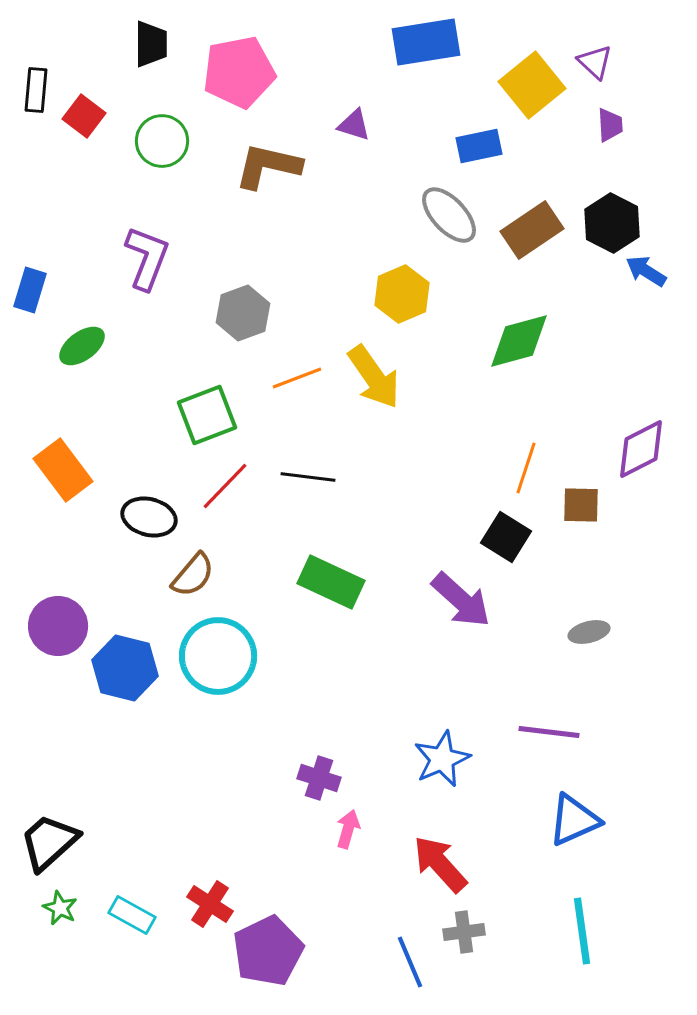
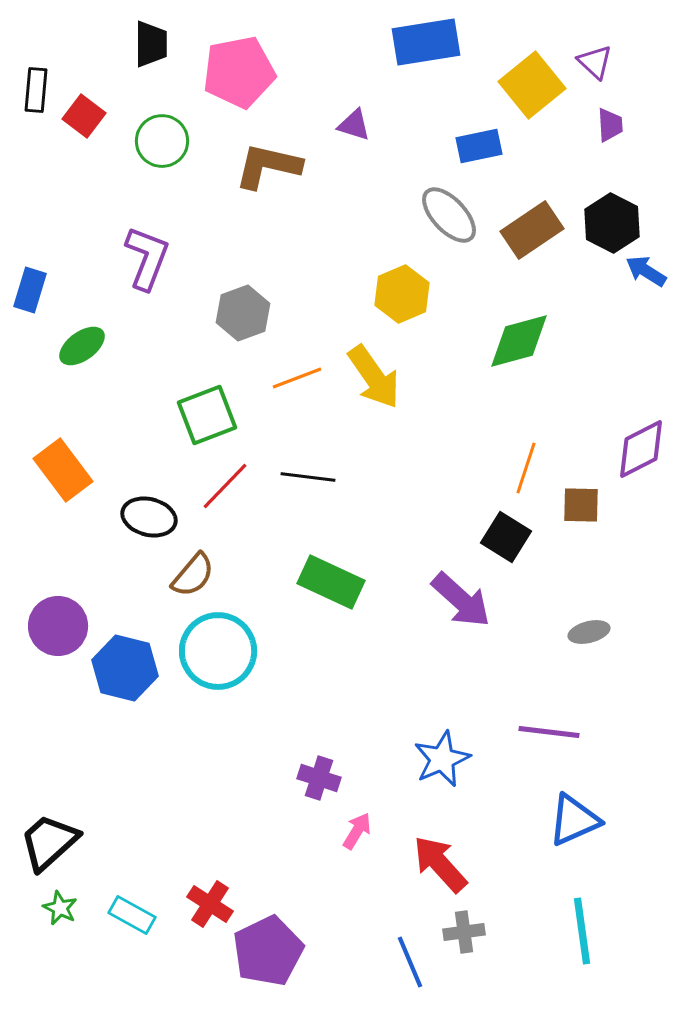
cyan circle at (218, 656): moved 5 px up
pink arrow at (348, 829): moved 9 px right, 2 px down; rotated 15 degrees clockwise
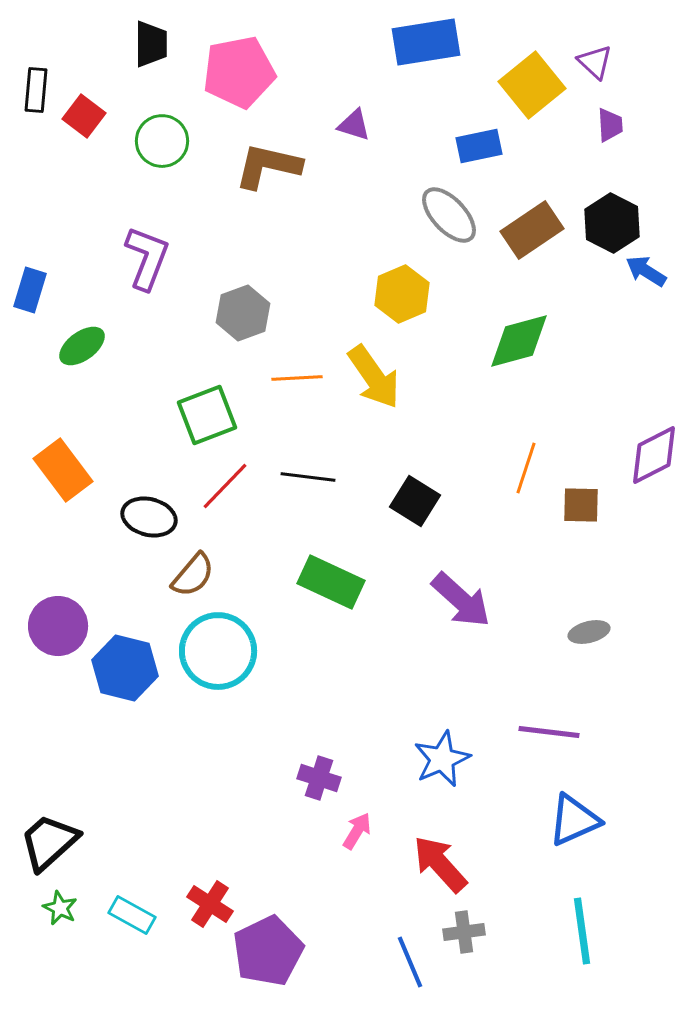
orange line at (297, 378): rotated 18 degrees clockwise
purple diamond at (641, 449): moved 13 px right, 6 px down
black square at (506, 537): moved 91 px left, 36 px up
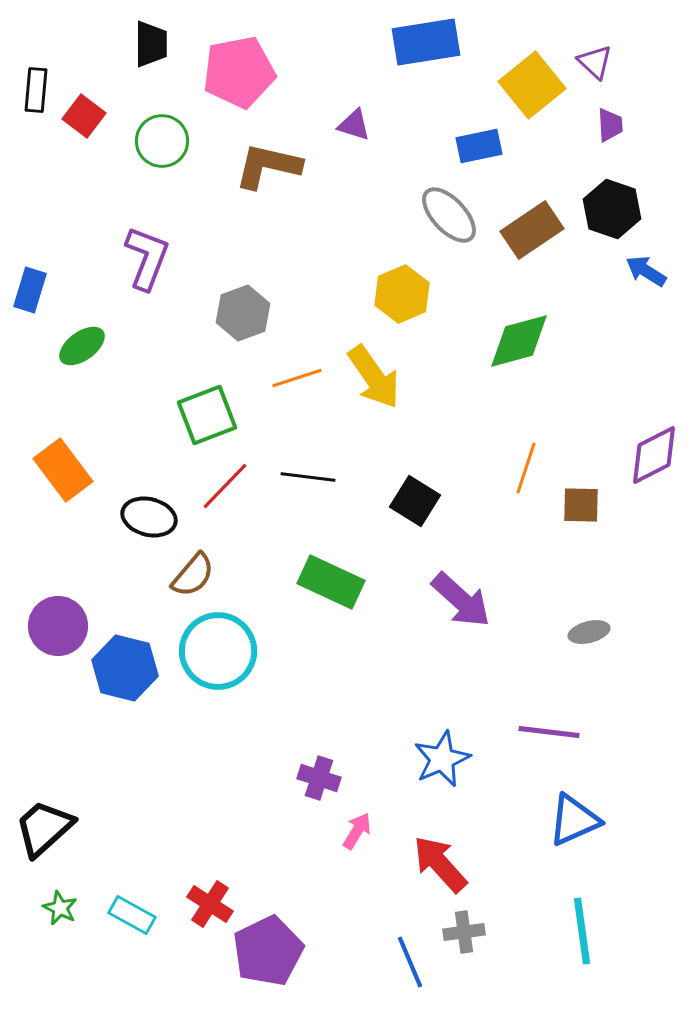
black hexagon at (612, 223): moved 14 px up; rotated 8 degrees counterclockwise
orange line at (297, 378): rotated 15 degrees counterclockwise
black trapezoid at (49, 842): moved 5 px left, 14 px up
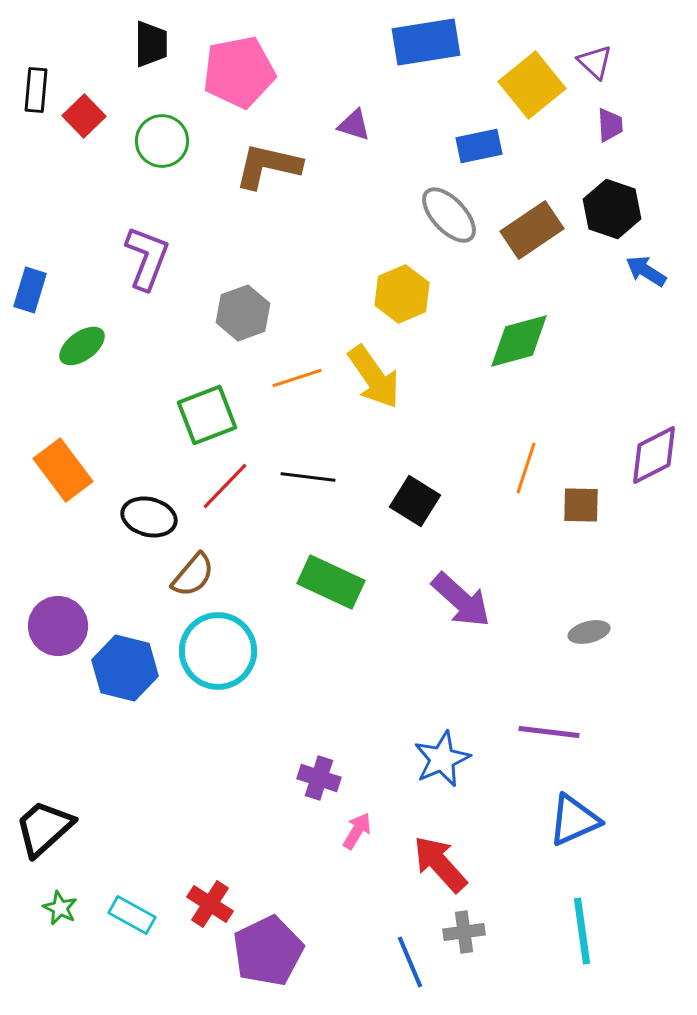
red square at (84, 116): rotated 9 degrees clockwise
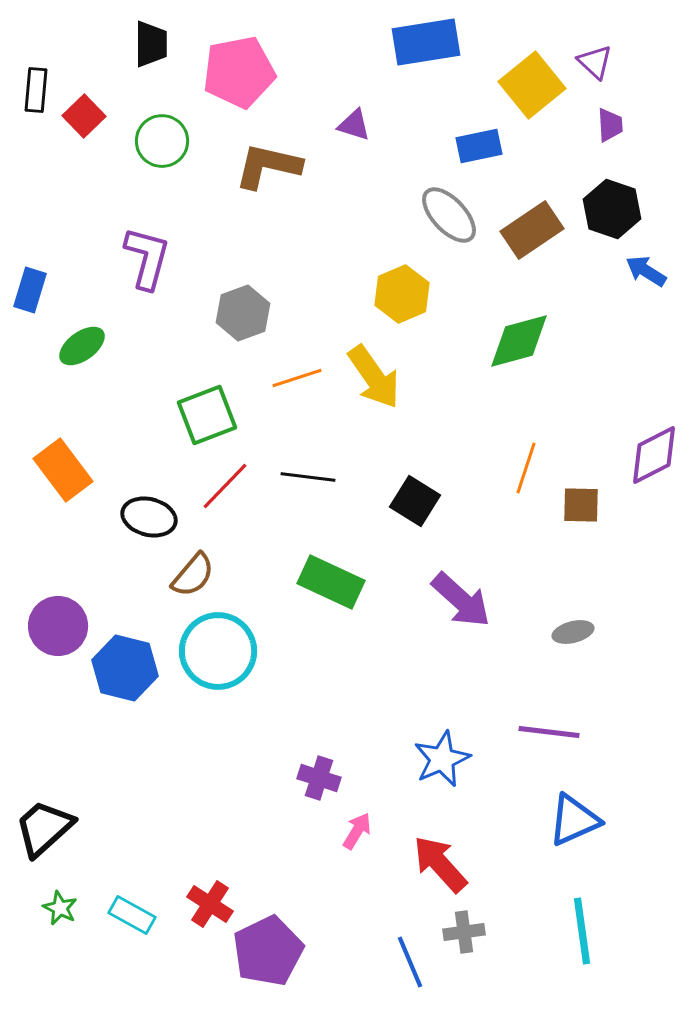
purple L-shape at (147, 258): rotated 6 degrees counterclockwise
gray ellipse at (589, 632): moved 16 px left
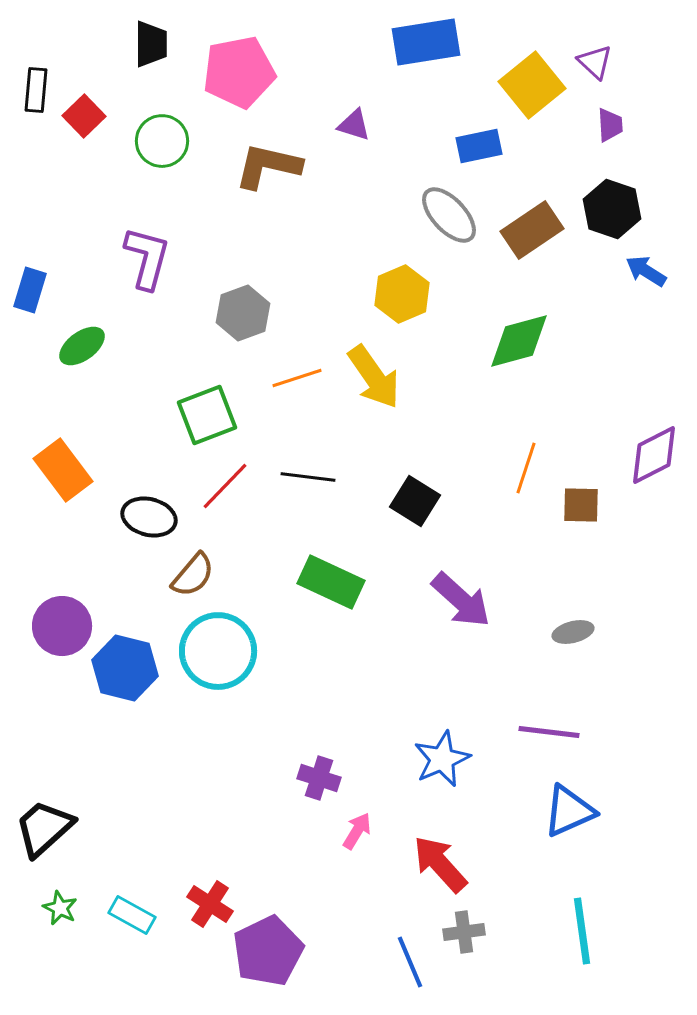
purple circle at (58, 626): moved 4 px right
blue triangle at (574, 820): moved 5 px left, 9 px up
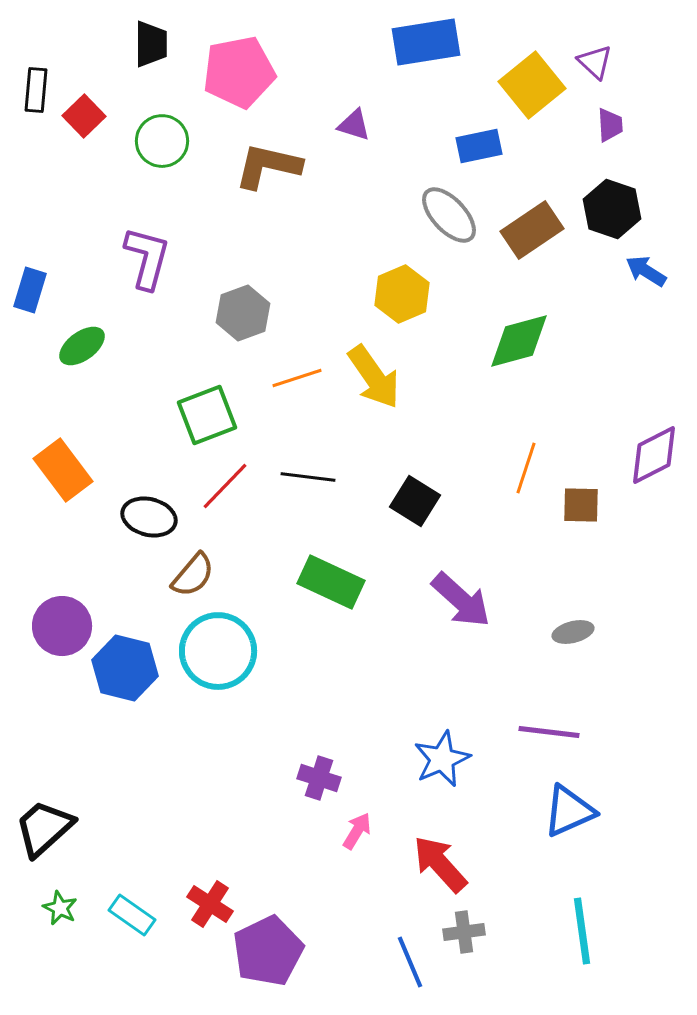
cyan rectangle at (132, 915): rotated 6 degrees clockwise
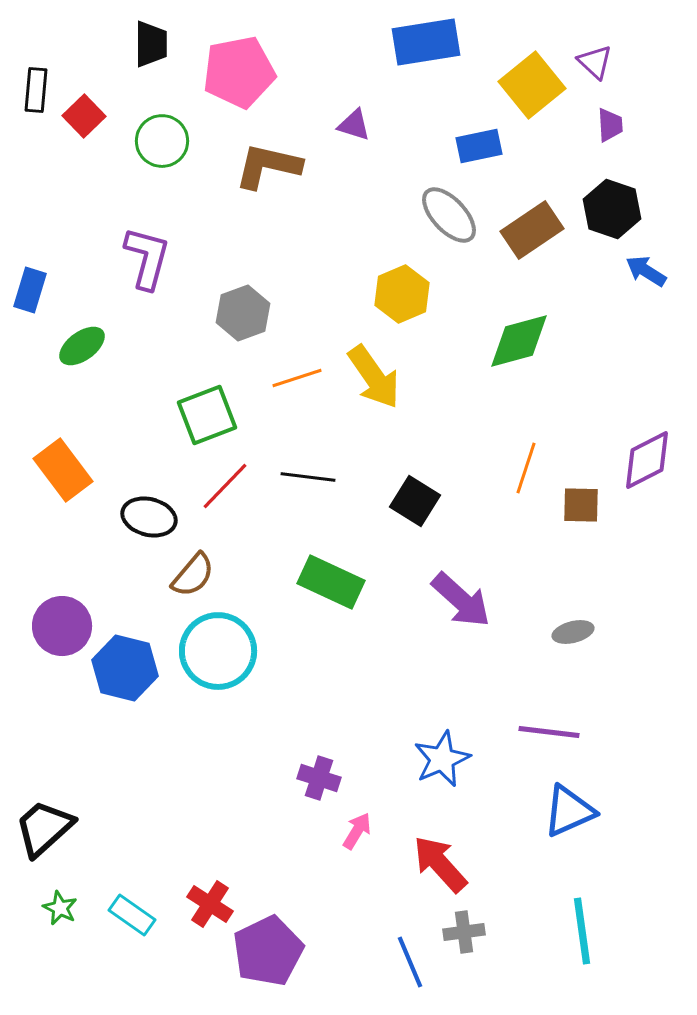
purple diamond at (654, 455): moved 7 px left, 5 px down
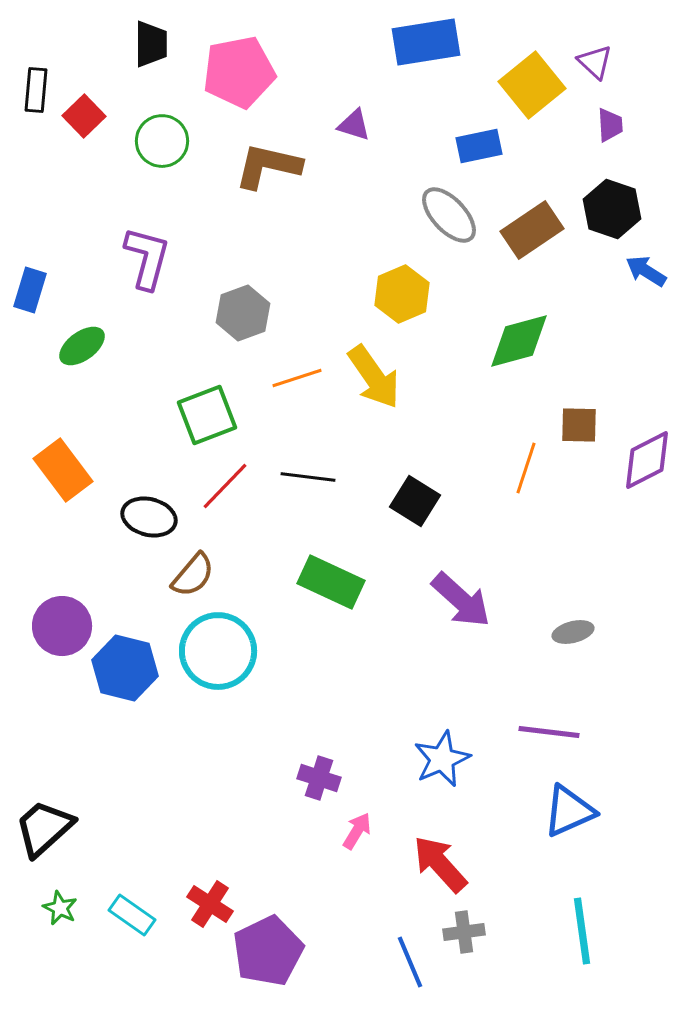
brown square at (581, 505): moved 2 px left, 80 px up
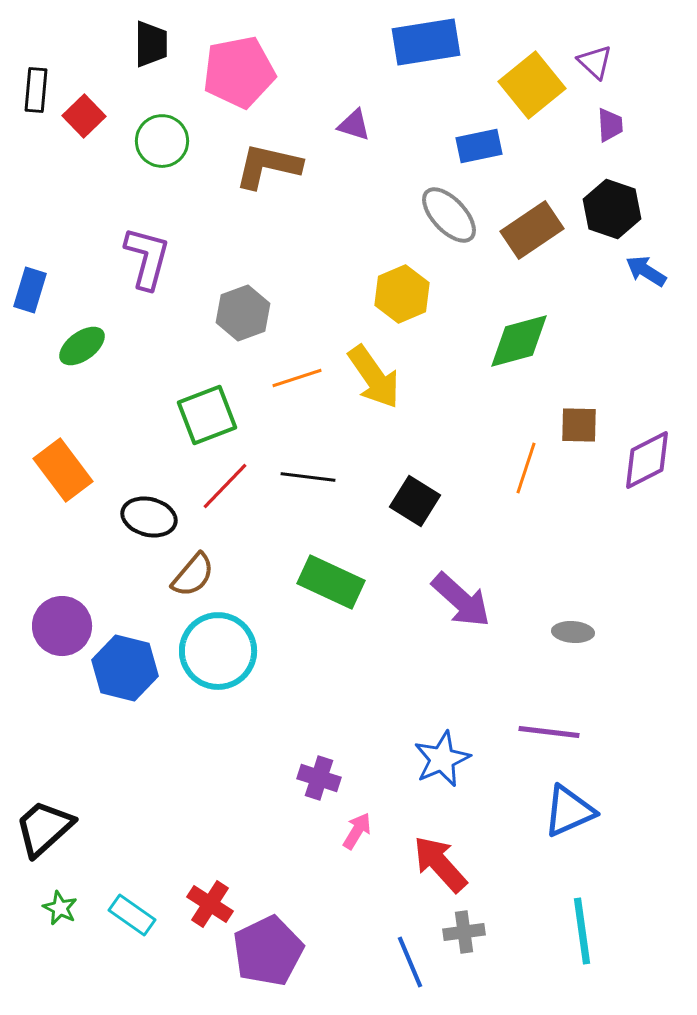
gray ellipse at (573, 632): rotated 18 degrees clockwise
